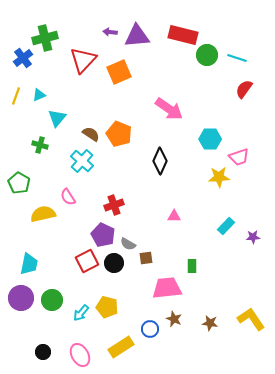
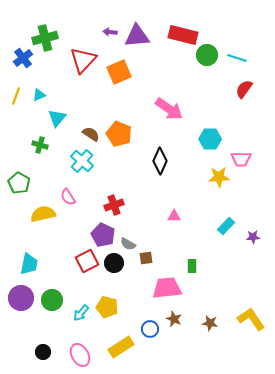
pink trapezoid at (239, 157): moved 2 px right, 2 px down; rotated 20 degrees clockwise
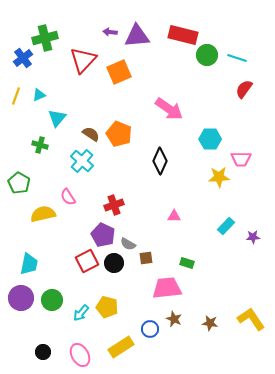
green rectangle at (192, 266): moved 5 px left, 3 px up; rotated 72 degrees counterclockwise
